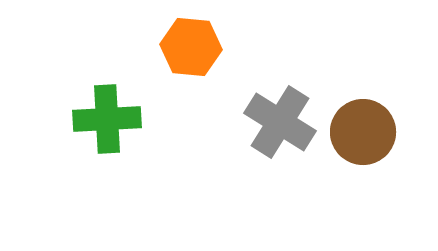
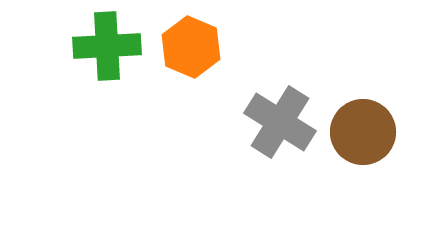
orange hexagon: rotated 18 degrees clockwise
green cross: moved 73 px up
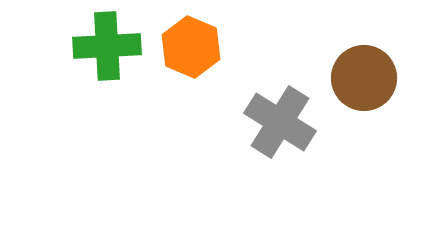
brown circle: moved 1 px right, 54 px up
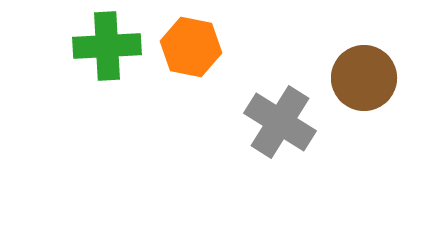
orange hexagon: rotated 12 degrees counterclockwise
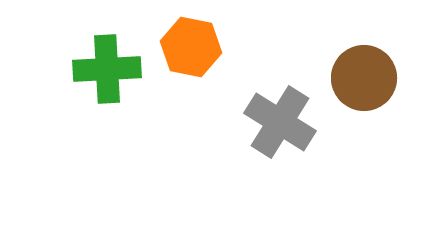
green cross: moved 23 px down
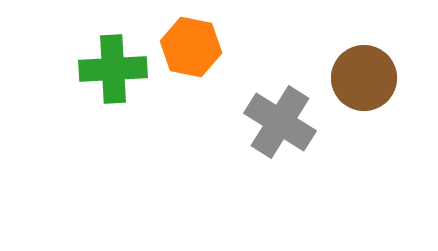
green cross: moved 6 px right
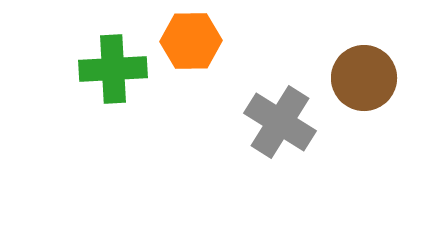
orange hexagon: moved 6 px up; rotated 12 degrees counterclockwise
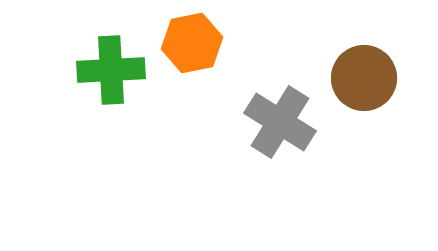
orange hexagon: moved 1 px right, 2 px down; rotated 10 degrees counterclockwise
green cross: moved 2 px left, 1 px down
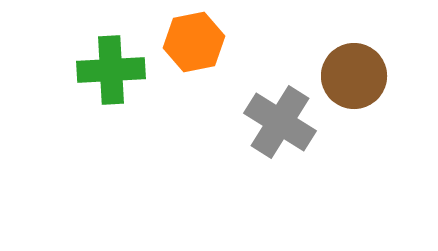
orange hexagon: moved 2 px right, 1 px up
brown circle: moved 10 px left, 2 px up
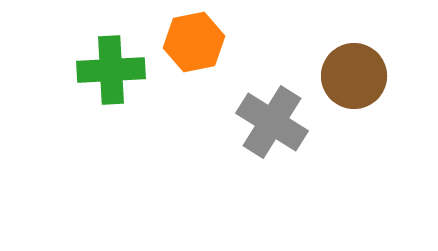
gray cross: moved 8 px left
